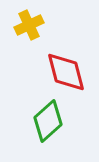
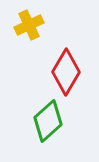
red diamond: rotated 45 degrees clockwise
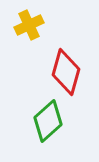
red diamond: rotated 15 degrees counterclockwise
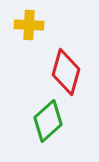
yellow cross: rotated 28 degrees clockwise
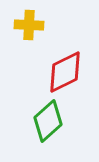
red diamond: moved 1 px left; rotated 48 degrees clockwise
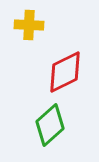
green diamond: moved 2 px right, 4 px down
